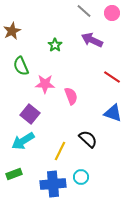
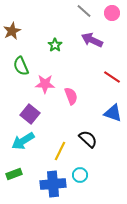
cyan circle: moved 1 px left, 2 px up
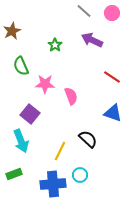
cyan arrow: moved 2 px left; rotated 80 degrees counterclockwise
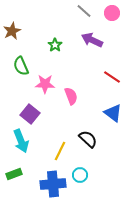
blue triangle: rotated 18 degrees clockwise
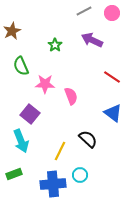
gray line: rotated 70 degrees counterclockwise
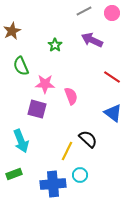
purple square: moved 7 px right, 5 px up; rotated 24 degrees counterclockwise
yellow line: moved 7 px right
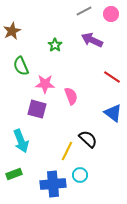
pink circle: moved 1 px left, 1 px down
